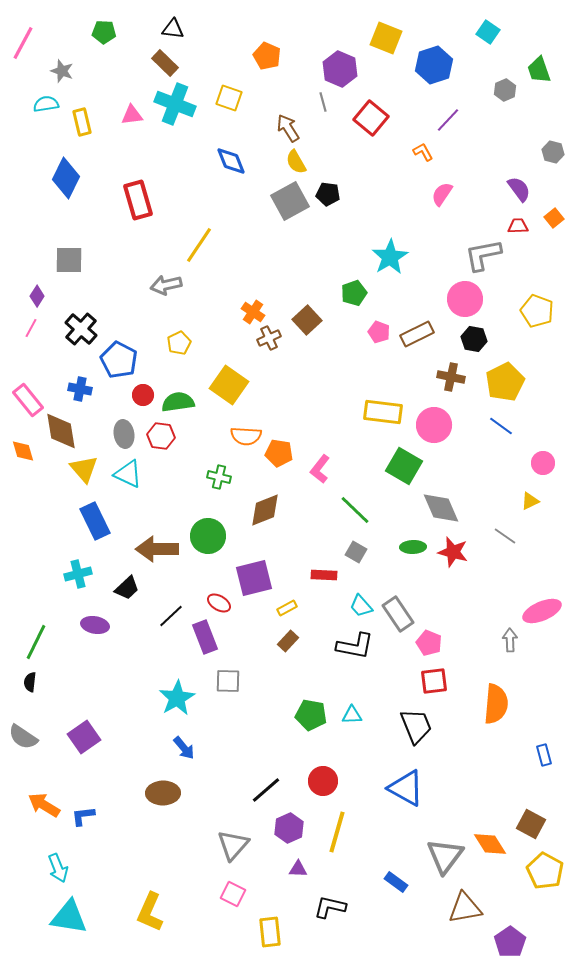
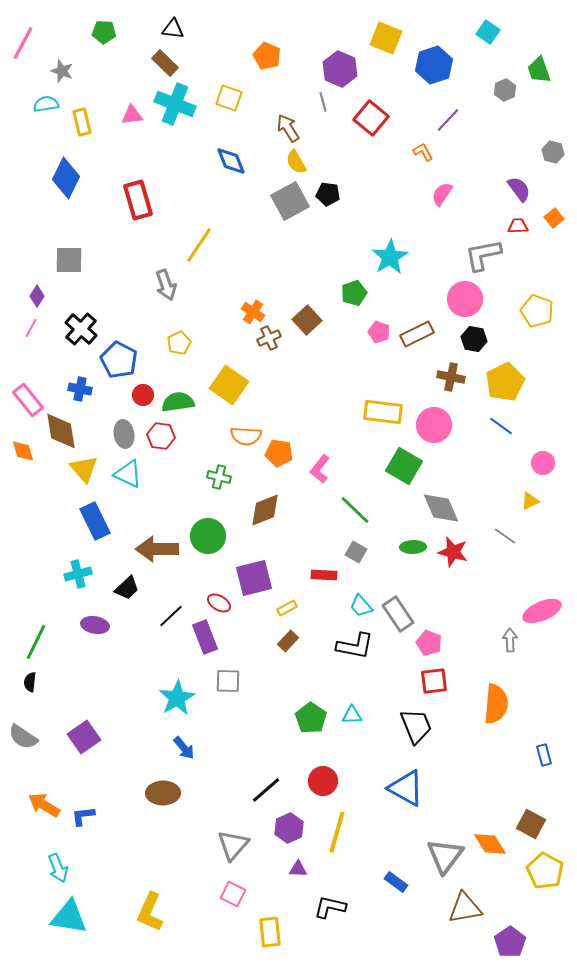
gray arrow at (166, 285): rotated 96 degrees counterclockwise
green pentagon at (311, 715): moved 3 px down; rotated 24 degrees clockwise
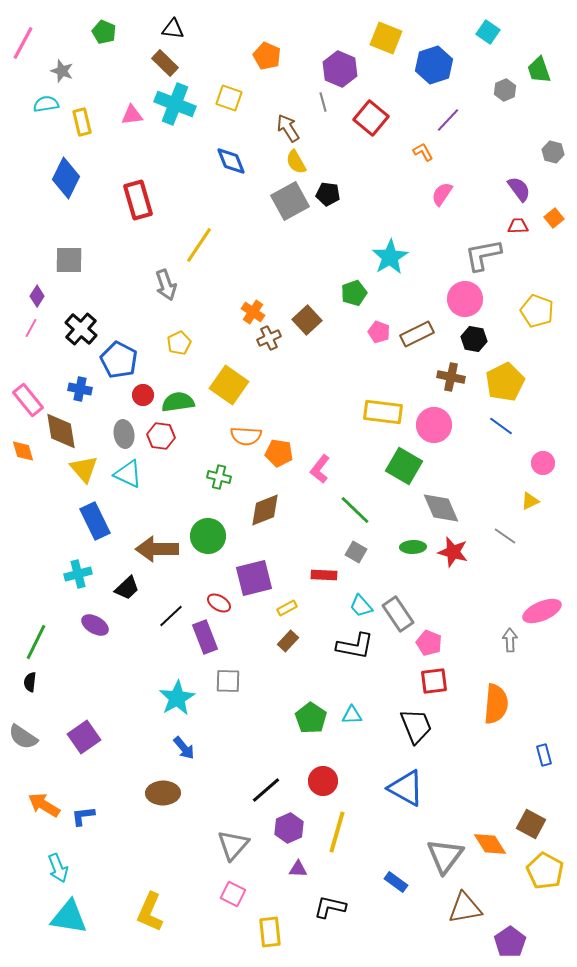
green pentagon at (104, 32): rotated 20 degrees clockwise
purple ellipse at (95, 625): rotated 20 degrees clockwise
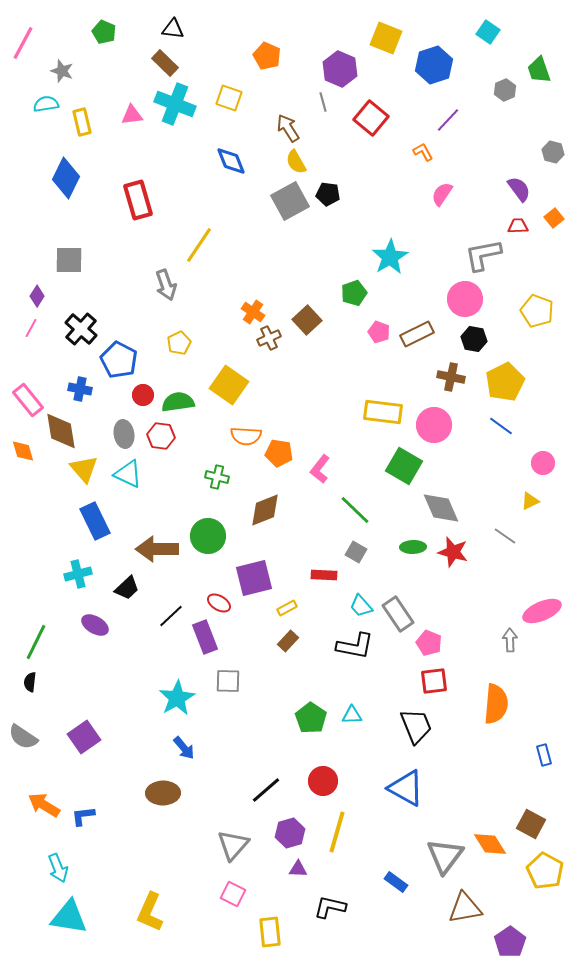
green cross at (219, 477): moved 2 px left
purple hexagon at (289, 828): moved 1 px right, 5 px down; rotated 8 degrees clockwise
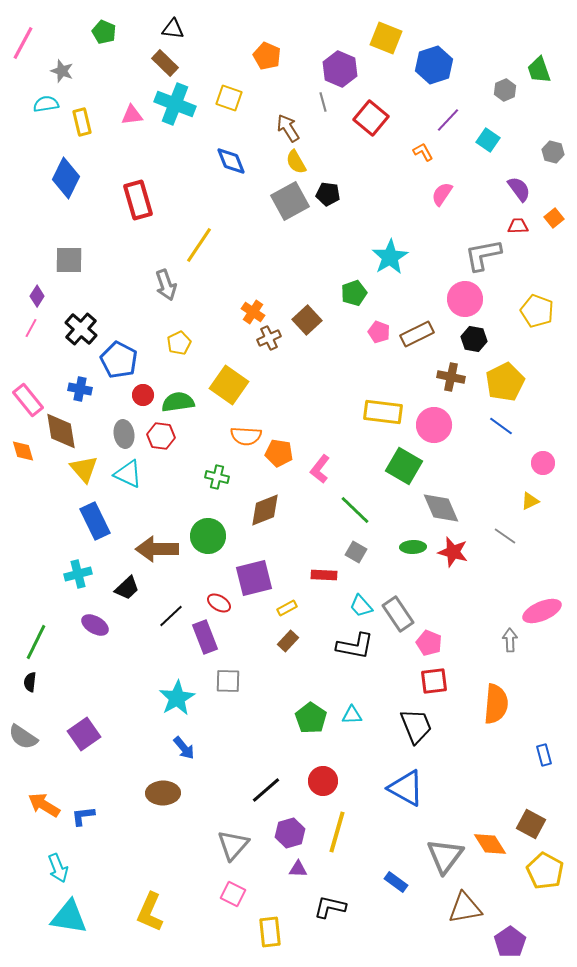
cyan square at (488, 32): moved 108 px down
purple square at (84, 737): moved 3 px up
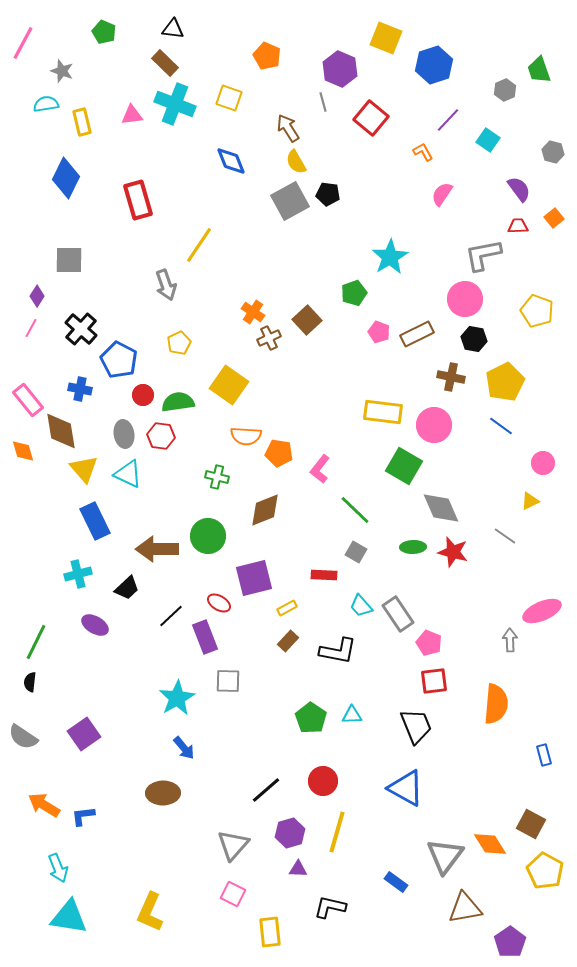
black L-shape at (355, 646): moved 17 px left, 5 px down
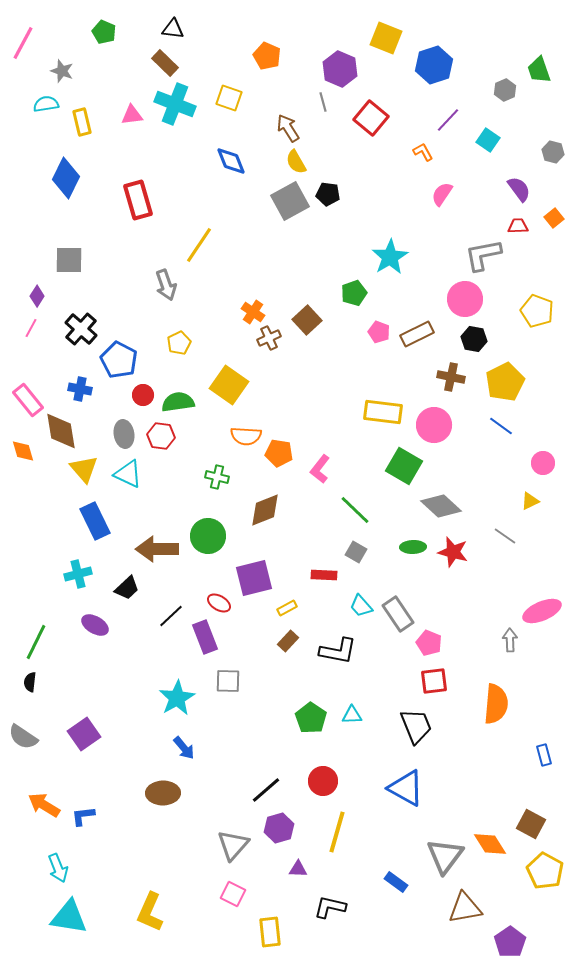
gray diamond at (441, 508): moved 2 px up; rotated 24 degrees counterclockwise
purple hexagon at (290, 833): moved 11 px left, 5 px up
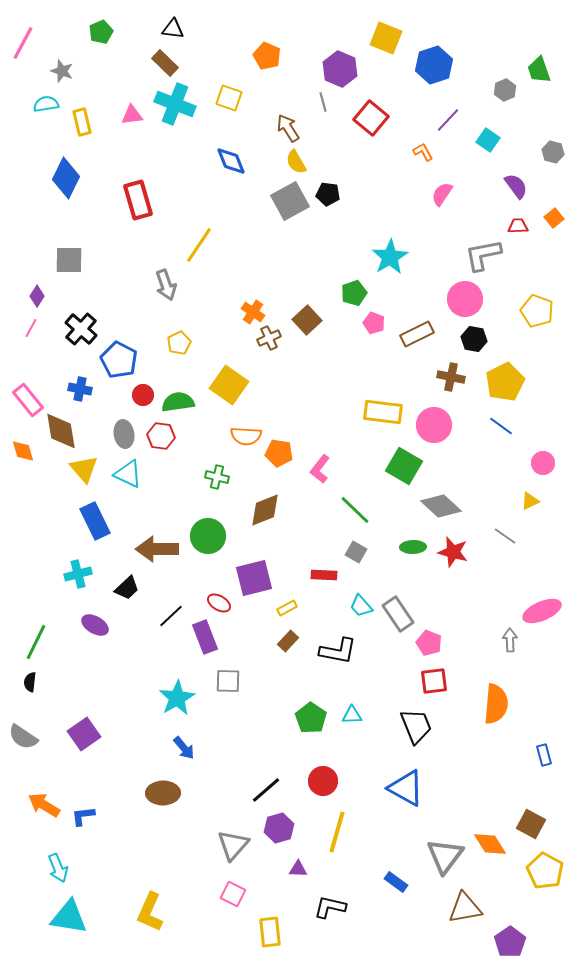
green pentagon at (104, 32): moved 3 px left; rotated 25 degrees clockwise
purple semicircle at (519, 189): moved 3 px left, 3 px up
pink pentagon at (379, 332): moved 5 px left, 9 px up
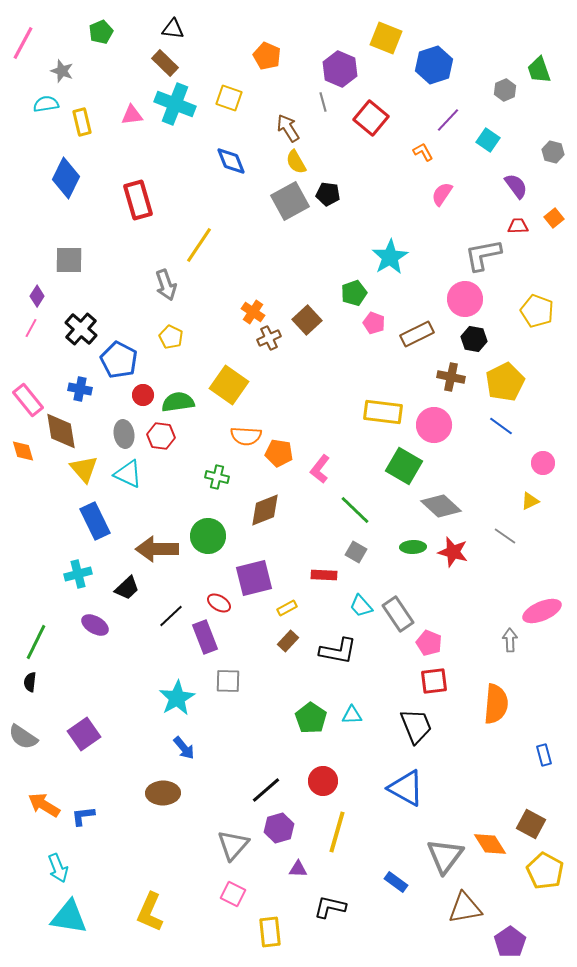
yellow pentagon at (179, 343): moved 8 px left, 6 px up; rotated 20 degrees counterclockwise
